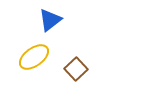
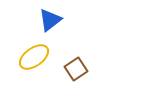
brown square: rotated 10 degrees clockwise
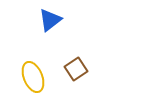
yellow ellipse: moved 1 px left, 20 px down; rotated 76 degrees counterclockwise
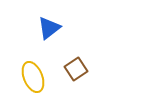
blue triangle: moved 1 px left, 8 px down
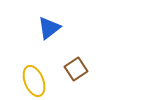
yellow ellipse: moved 1 px right, 4 px down
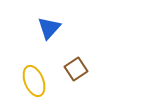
blue triangle: rotated 10 degrees counterclockwise
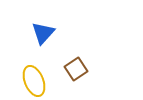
blue triangle: moved 6 px left, 5 px down
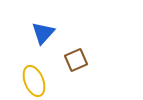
brown square: moved 9 px up; rotated 10 degrees clockwise
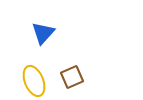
brown square: moved 4 px left, 17 px down
